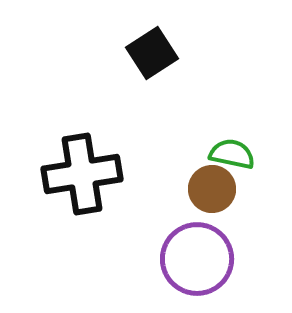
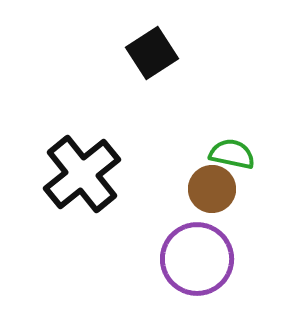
black cross: rotated 30 degrees counterclockwise
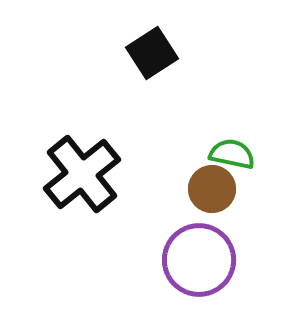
purple circle: moved 2 px right, 1 px down
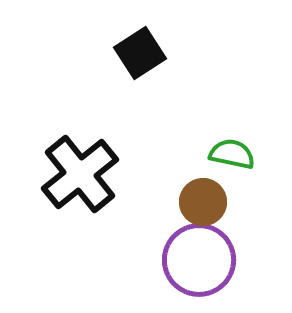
black square: moved 12 px left
black cross: moved 2 px left
brown circle: moved 9 px left, 13 px down
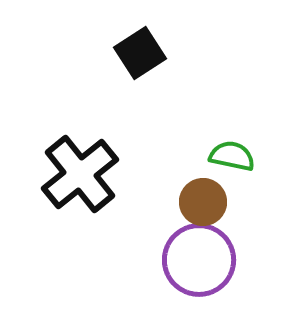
green semicircle: moved 2 px down
